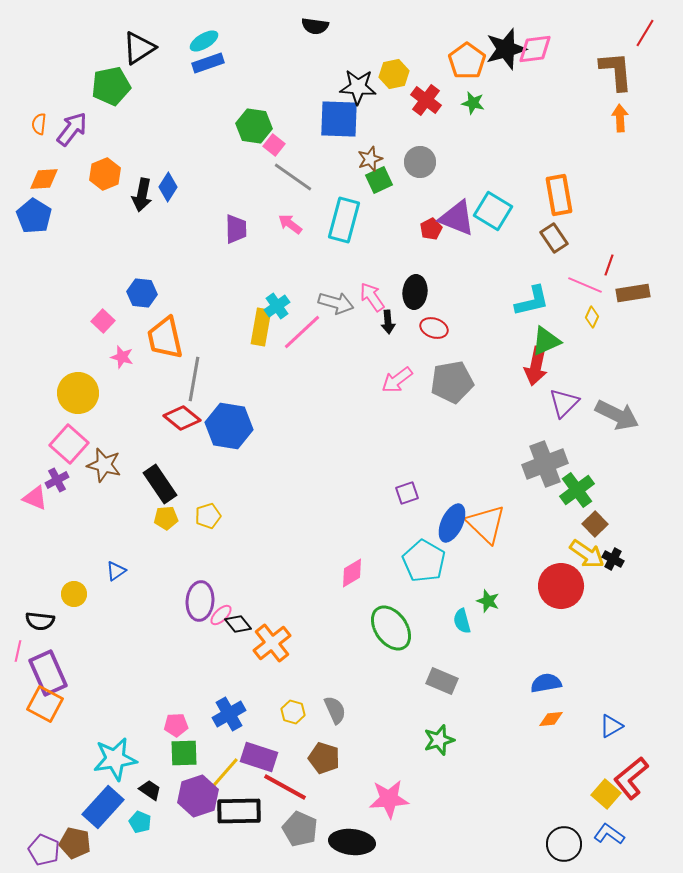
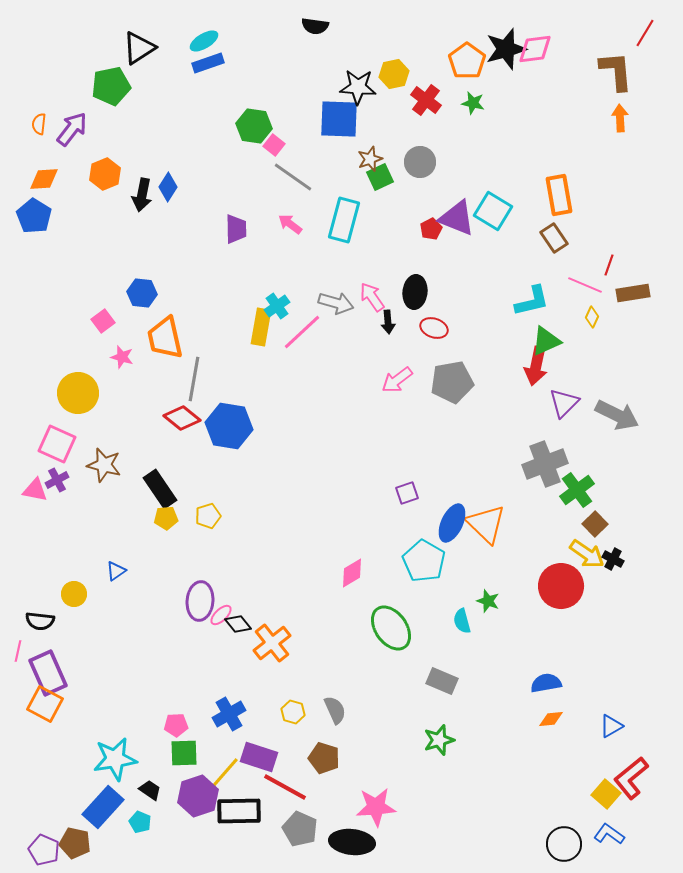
green square at (379, 180): moved 1 px right, 3 px up
pink square at (103, 321): rotated 10 degrees clockwise
pink square at (69, 444): moved 12 px left; rotated 18 degrees counterclockwise
black rectangle at (160, 484): moved 5 px down
pink triangle at (35, 498): moved 8 px up; rotated 12 degrees counterclockwise
pink star at (389, 799): moved 13 px left, 8 px down
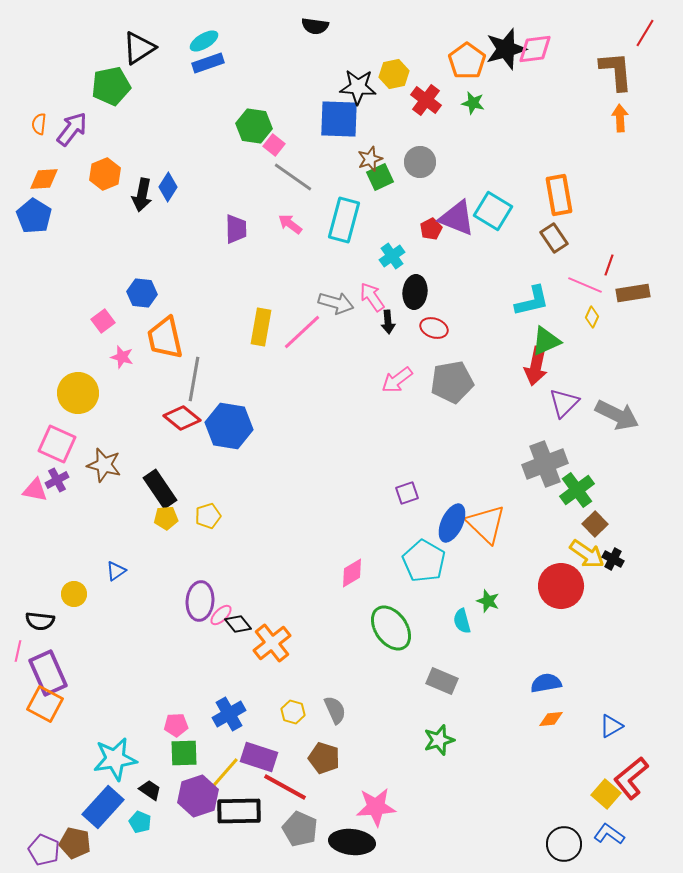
cyan cross at (277, 306): moved 115 px right, 50 px up
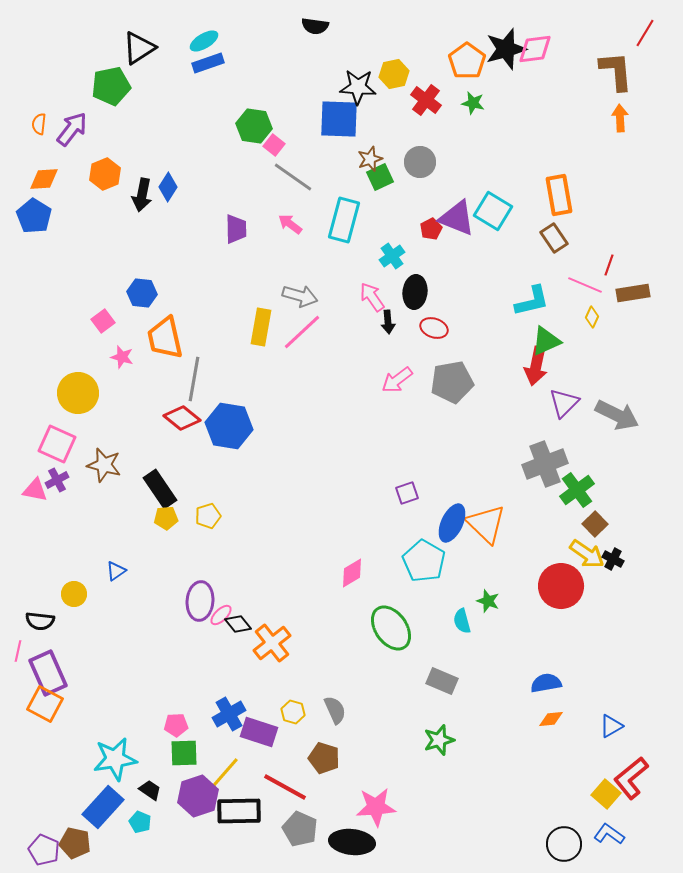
gray arrow at (336, 303): moved 36 px left, 7 px up
purple rectangle at (259, 757): moved 25 px up
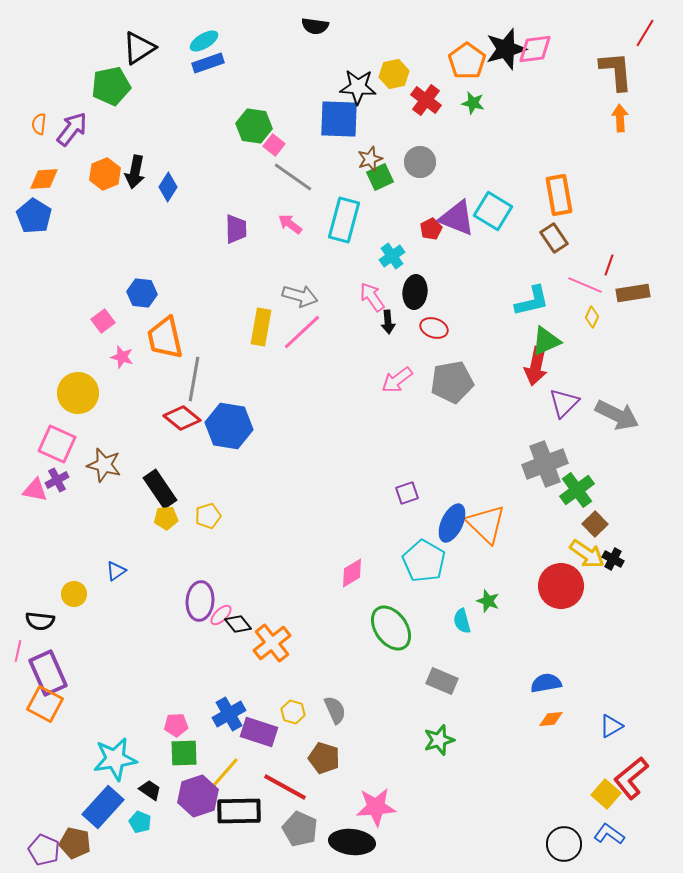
black arrow at (142, 195): moved 7 px left, 23 px up
